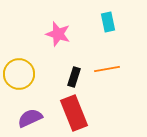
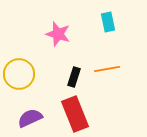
red rectangle: moved 1 px right, 1 px down
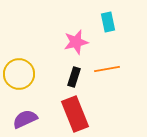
pink star: moved 18 px right, 8 px down; rotated 30 degrees counterclockwise
purple semicircle: moved 5 px left, 1 px down
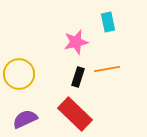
black rectangle: moved 4 px right
red rectangle: rotated 24 degrees counterclockwise
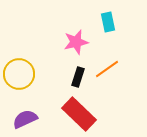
orange line: rotated 25 degrees counterclockwise
red rectangle: moved 4 px right
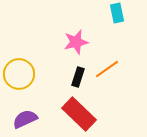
cyan rectangle: moved 9 px right, 9 px up
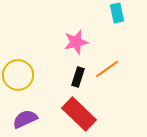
yellow circle: moved 1 px left, 1 px down
